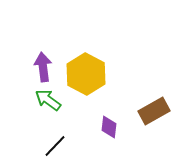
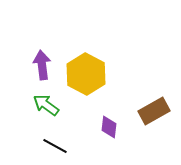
purple arrow: moved 1 px left, 2 px up
green arrow: moved 2 px left, 5 px down
black line: rotated 75 degrees clockwise
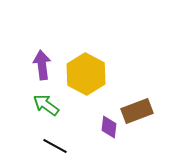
brown rectangle: moved 17 px left; rotated 8 degrees clockwise
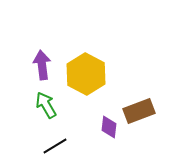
green arrow: rotated 24 degrees clockwise
brown rectangle: moved 2 px right
black line: rotated 60 degrees counterclockwise
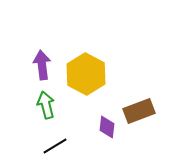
green arrow: rotated 16 degrees clockwise
purple diamond: moved 2 px left
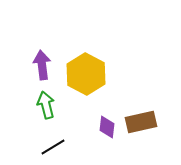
brown rectangle: moved 2 px right, 11 px down; rotated 8 degrees clockwise
black line: moved 2 px left, 1 px down
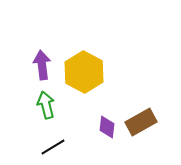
yellow hexagon: moved 2 px left, 2 px up
brown rectangle: rotated 16 degrees counterclockwise
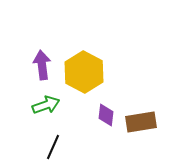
green arrow: rotated 84 degrees clockwise
brown rectangle: rotated 20 degrees clockwise
purple diamond: moved 1 px left, 12 px up
black line: rotated 35 degrees counterclockwise
